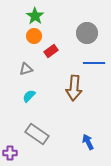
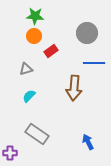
green star: rotated 30 degrees counterclockwise
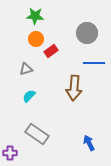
orange circle: moved 2 px right, 3 px down
blue arrow: moved 1 px right, 1 px down
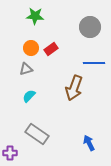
gray circle: moved 3 px right, 6 px up
orange circle: moved 5 px left, 9 px down
red rectangle: moved 2 px up
brown arrow: rotated 15 degrees clockwise
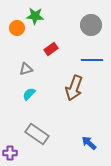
gray circle: moved 1 px right, 2 px up
orange circle: moved 14 px left, 20 px up
blue line: moved 2 px left, 3 px up
cyan semicircle: moved 2 px up
blue arrow: rotated 21 degrees counterclockwise
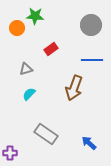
gray rectangle: moved 9 px right
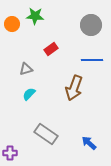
orange circle: moved 5 px left, 4 px up
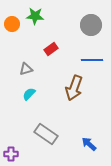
blue arrow: moved 1 px down
purple cross: moved 1 px right, 1 px down
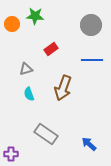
brown arrow: moved 11 px left
cyan semicircle: rotated 64 degrees counterclockwise
